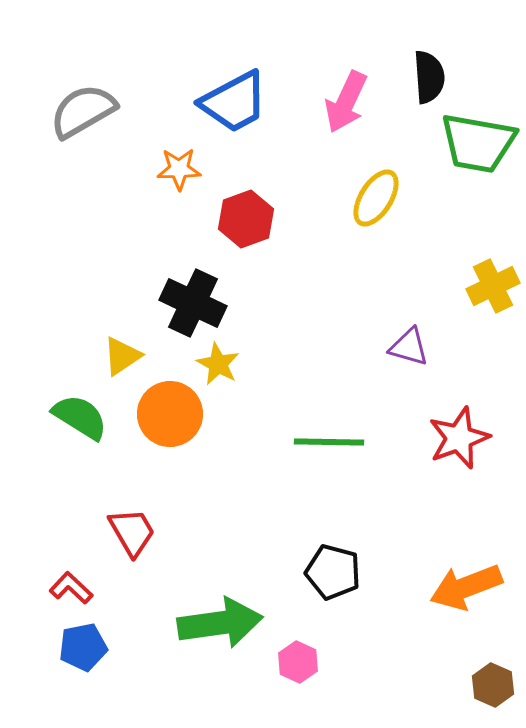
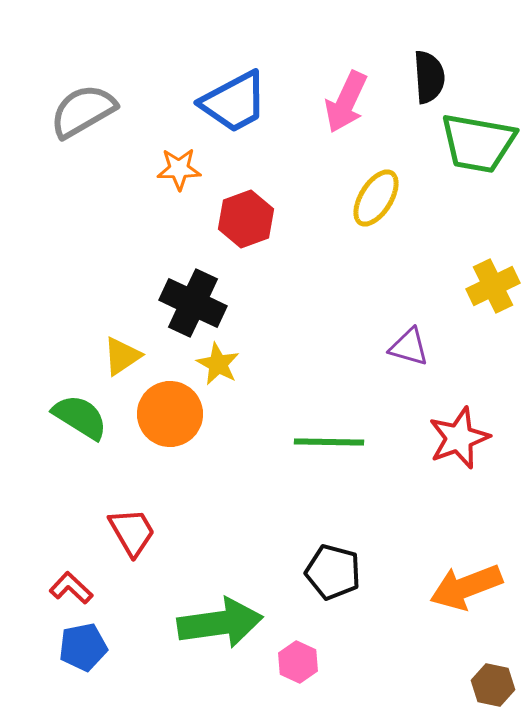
brown hexagon: rotated 12 degrees counterclockwise
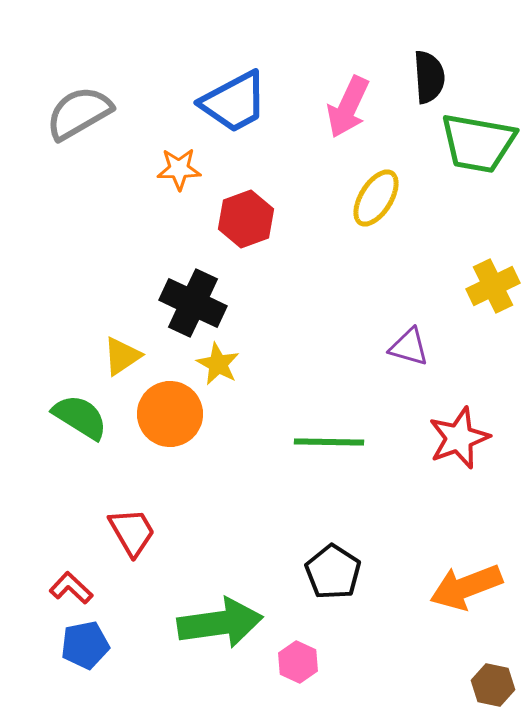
pink arrow: moved 2 px right, 5 px down
gray semicircle: moved 4 px left, 2 px down
black pentagon: rotated 18 degrees clockwise
blue pentagon: moved 2 px right, 2 px up
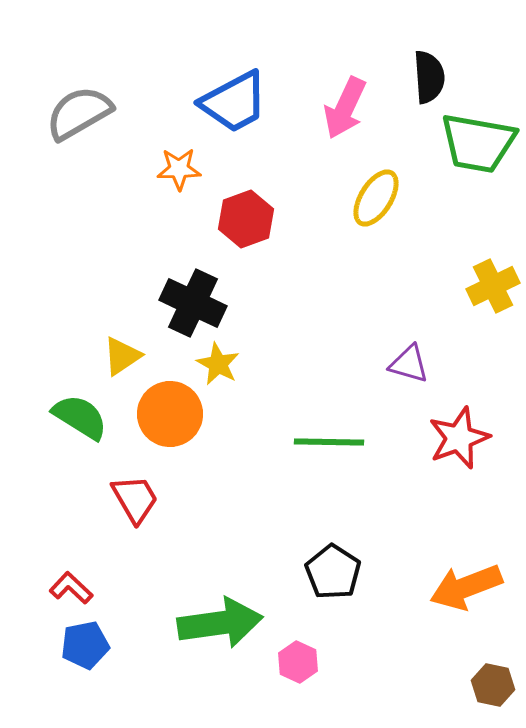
pink arrow: moved 3 px left, 1 px down
purple triangle: moved 17 px down
red trapezoid: moved 3 px right, 33 px up
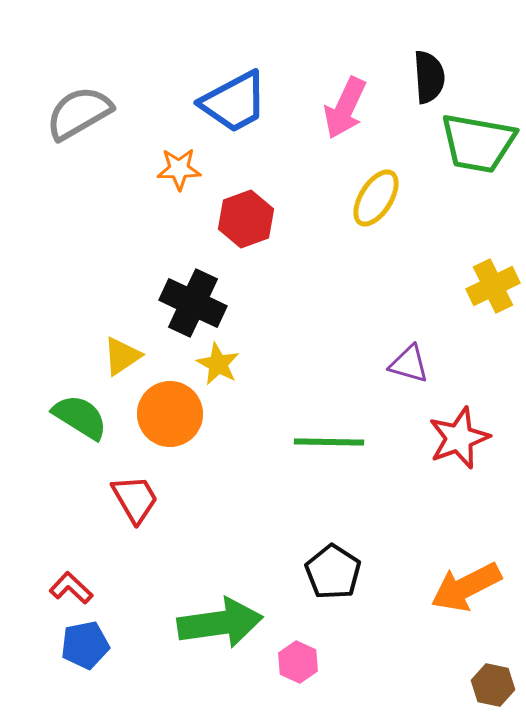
orange arrow: rotated 6 degrees counterclockwise
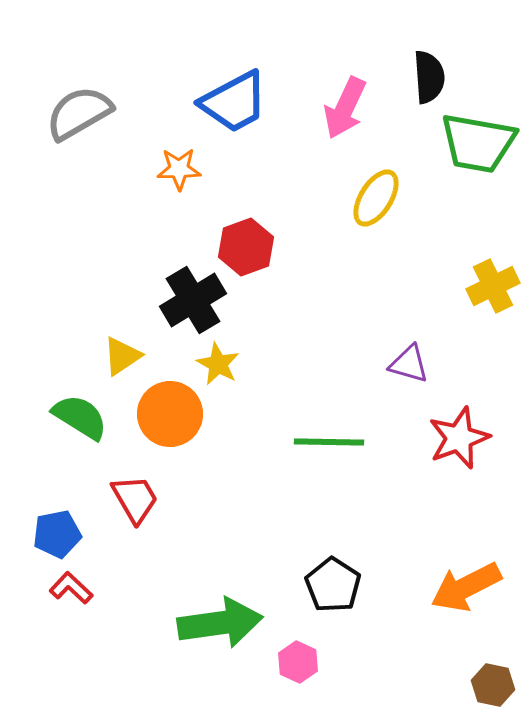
red hexagon: moved 28 px down
black cross: moved 3 px up; rotated 34 degrees clockwise
black pentagon: moved 13 px down
blue pentagon: moved 28 px left, 111 px up
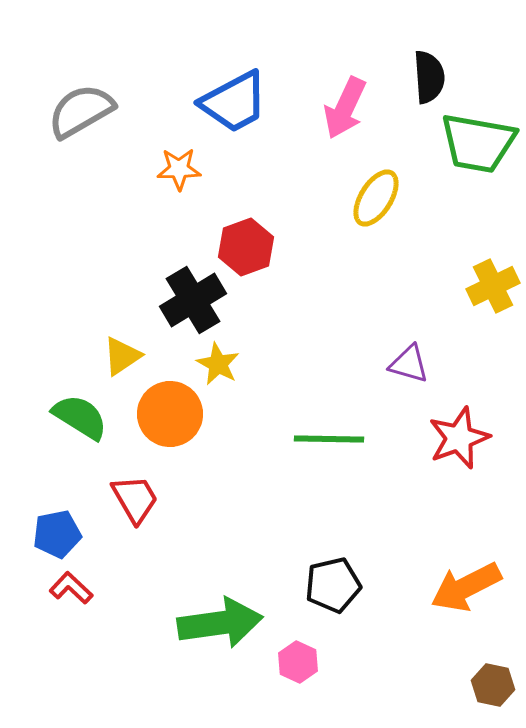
gray semicircle: moved 2 px right, 2 px up
green line: moved 3 px up
black pentagon: rotated 26 degrees clockwise
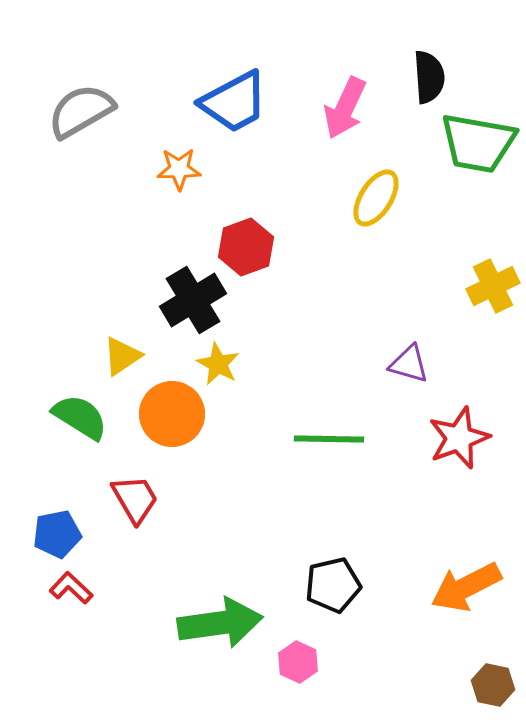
orange circle: moved 2 px right
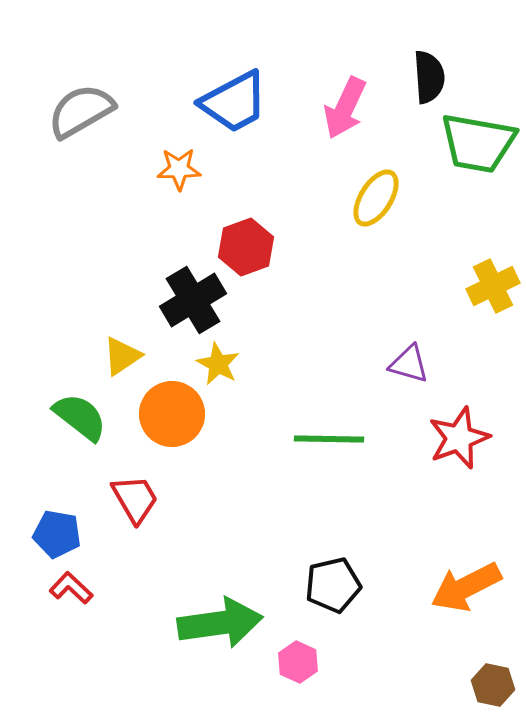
green semicircle: rotated 6 degrees clockwise
blue pentagon: rotated 21 degrees clockwise
